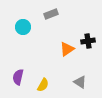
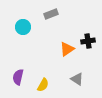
gray triangle: moved 3 px left, 3 px up
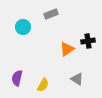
purple semicircle: moved 1 px left, 1 px down
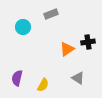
black cross: moved 1 px down
gray triangle: moved 1 px right, 1 px up
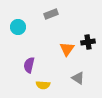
cyan circle: moved 5 px left
orange triangle: rotated 21 degrees counterclockwise
purple semicircle: moved 12 px right, 13 px up
yellow semicircle: rotated 64 degrees clockwise
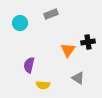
cyan circle: moved 2 px right, 4 px up
orange triangle: moved 1 px right, 1 px down
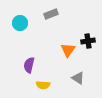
black cross: moved 1 px up
